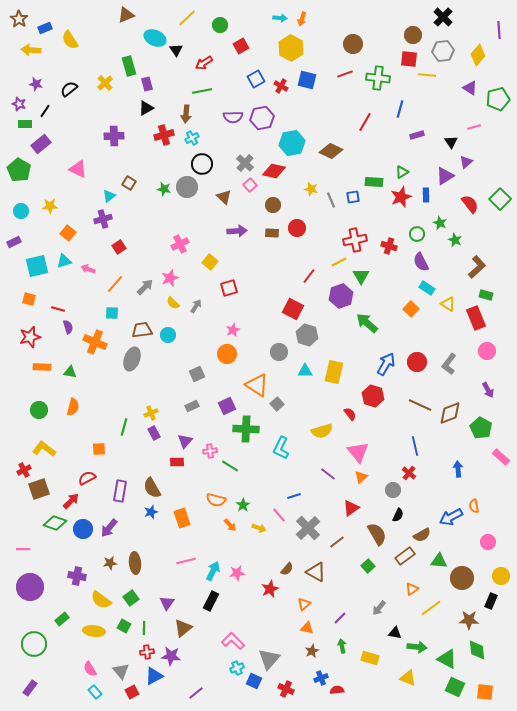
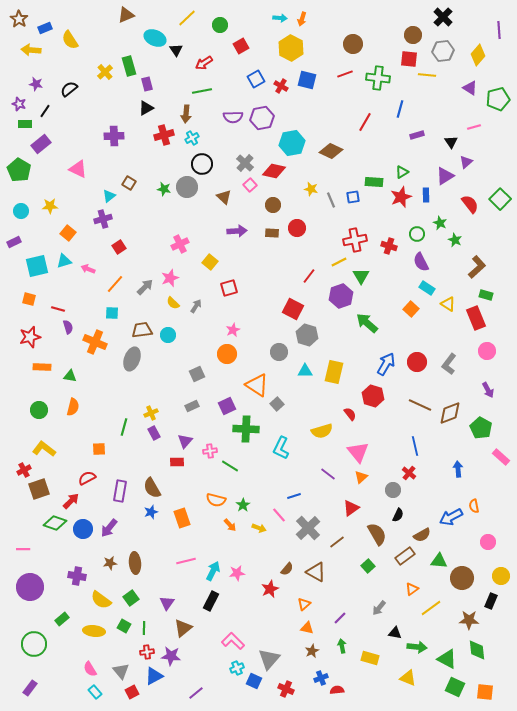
yellow cross at (105, 83): moved 11 px up
green triangle at (70, 372): moved 4 px down
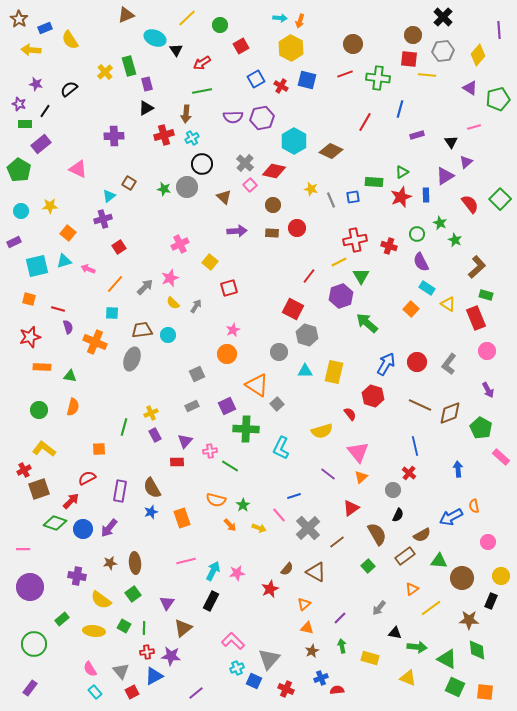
orange arrow at (302, 19): moved 2 px left, 2 px down
red arrow at (204, 63): moved 2 px left
cyan hexagon at (292, 143): moved 2 px right, 2 px up; rotated 20 degrees counterclockwise
purple rectangle at (154, 433): moved 1 px right, 2 px down
green square at (131, 598): moved 2 px right, 4 px up
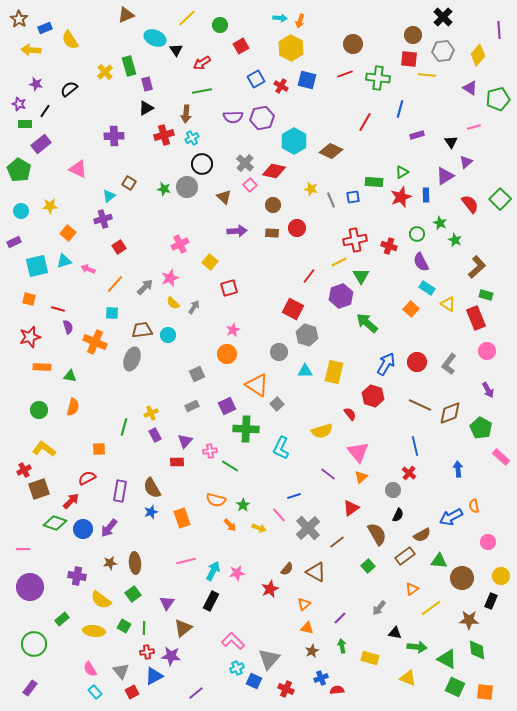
gray arrow at (196, 306): moved 2 px left, 1 px down
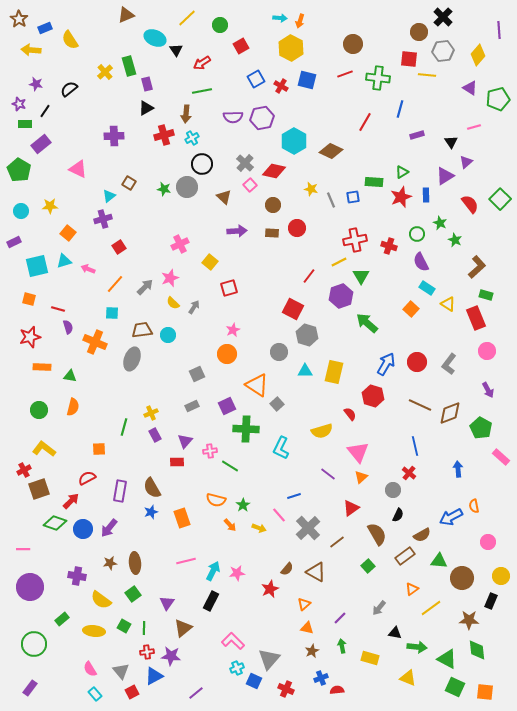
brown circle at (413, 35): moved 6 px right, 3 px up
cyan rectangle at (95, 692): moved 2 px down
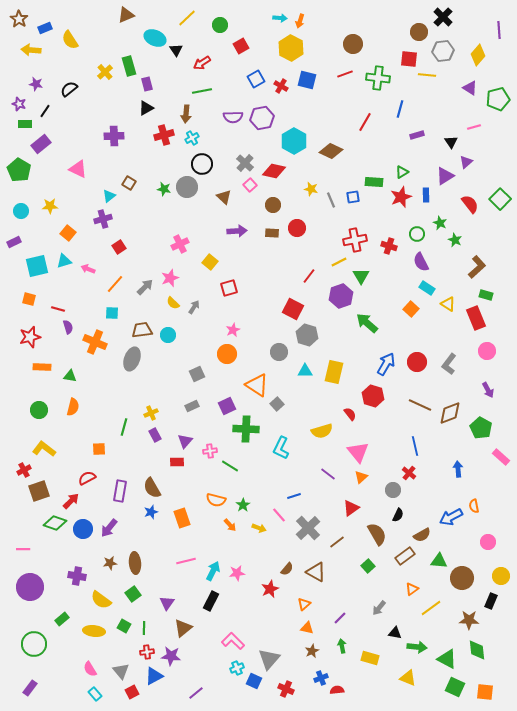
brown square at (39, 489): moved 2 px down
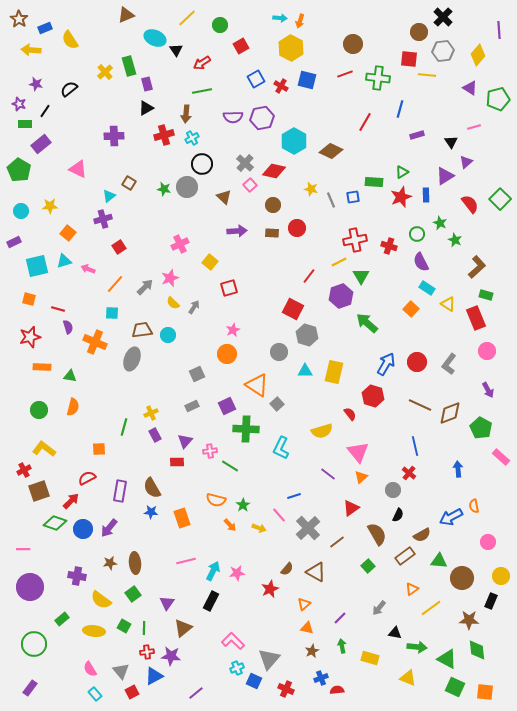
blue star at (151, 512): rotated 24 degrees clockwise
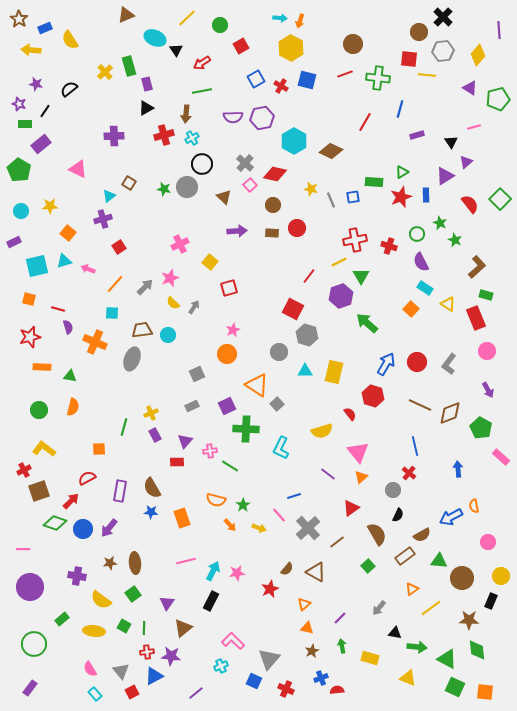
red diamond at (274, 171): moved 1 px right, 3 px down
cyan rectangle at (427, 288): moved 2 px left
cyan cross at (237, 668): moved 16 px left, 2 px up
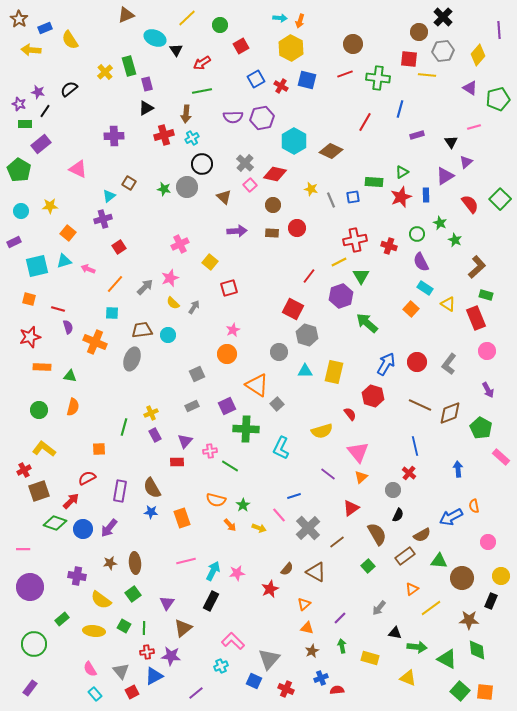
purple star at (36, 84): moved 2 px right, 8 px down
green square at (455, 687): moved 5 px right, 4 px down; rotated 18 degrees clockwise
